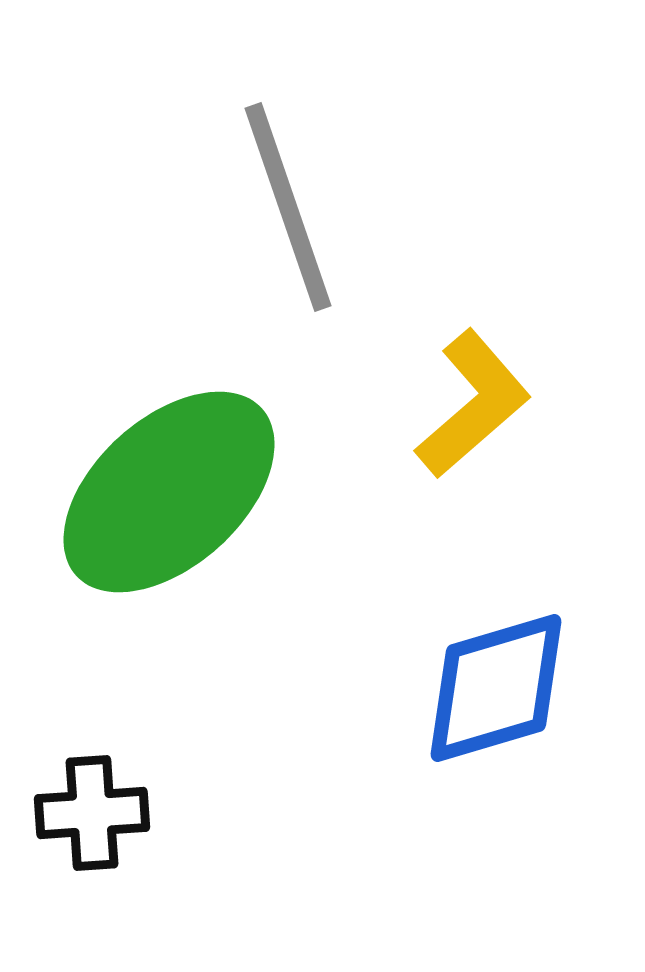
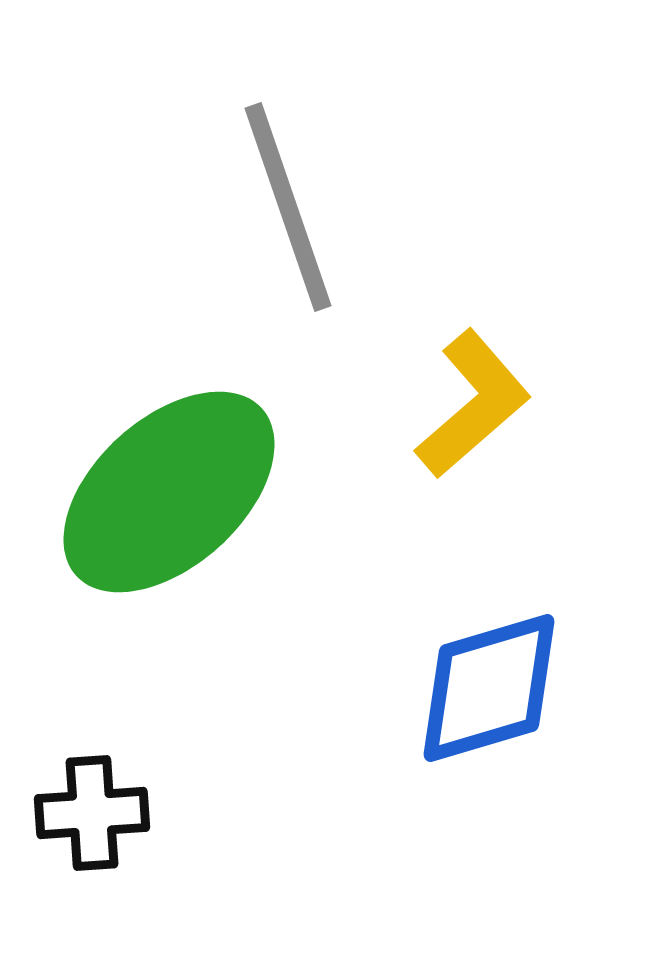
blue diamond: moved 7 px left
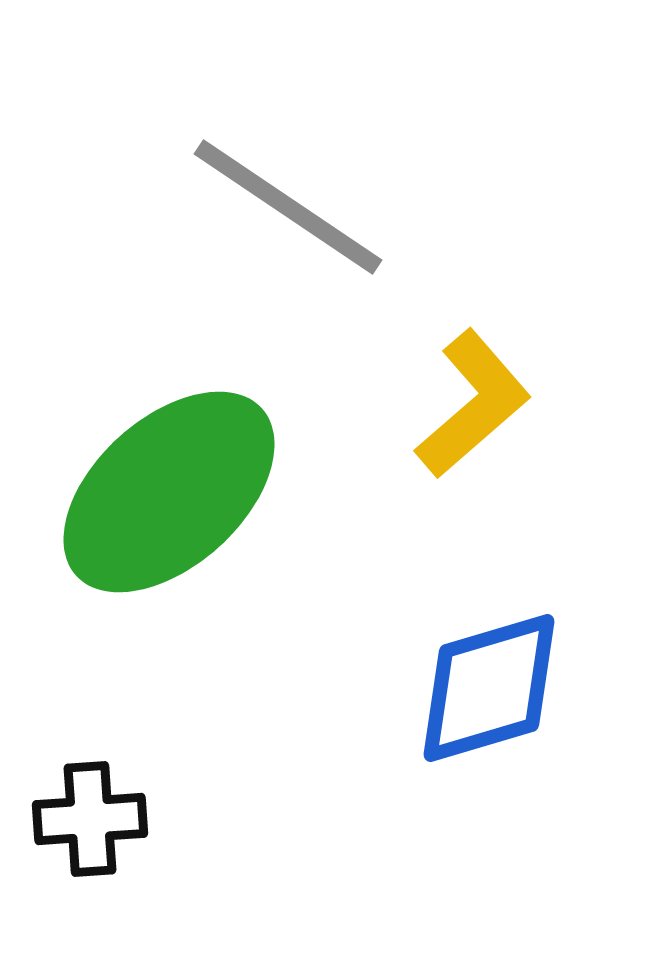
gray line: rotated 37 degrees counterclockwise
black cross: moved 2 px left, 6 px down
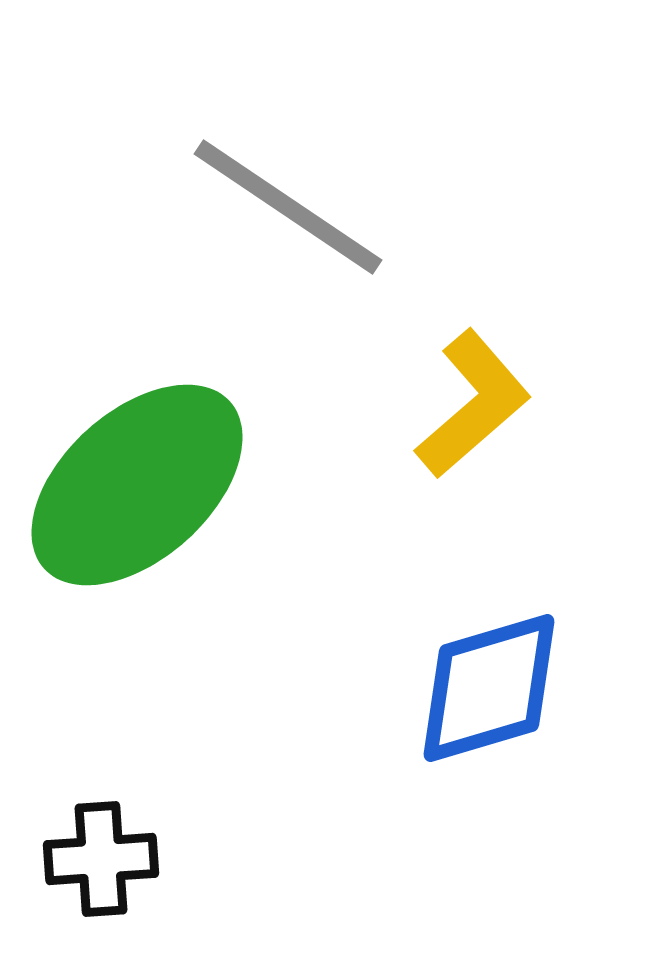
green ellipse: moved 32 px left, 7 px up
black cross: moved 11 px right, 40 px down
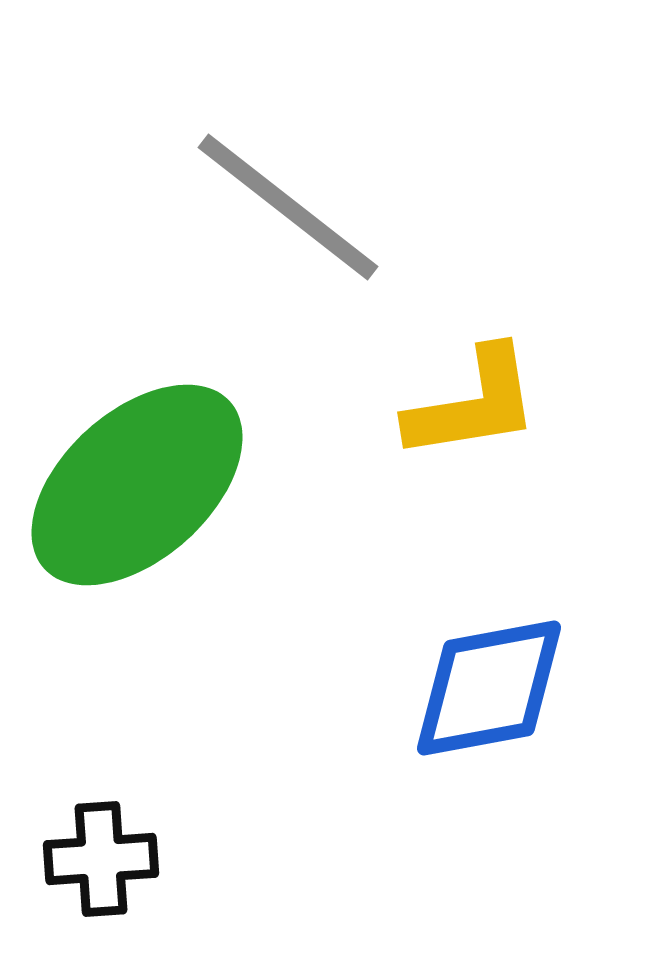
gray line: rotated 4 degrees clockwise
yellow L-shape: rotated 32 degrees clockwise
blue diamond: rotated 6 degrees clockwise
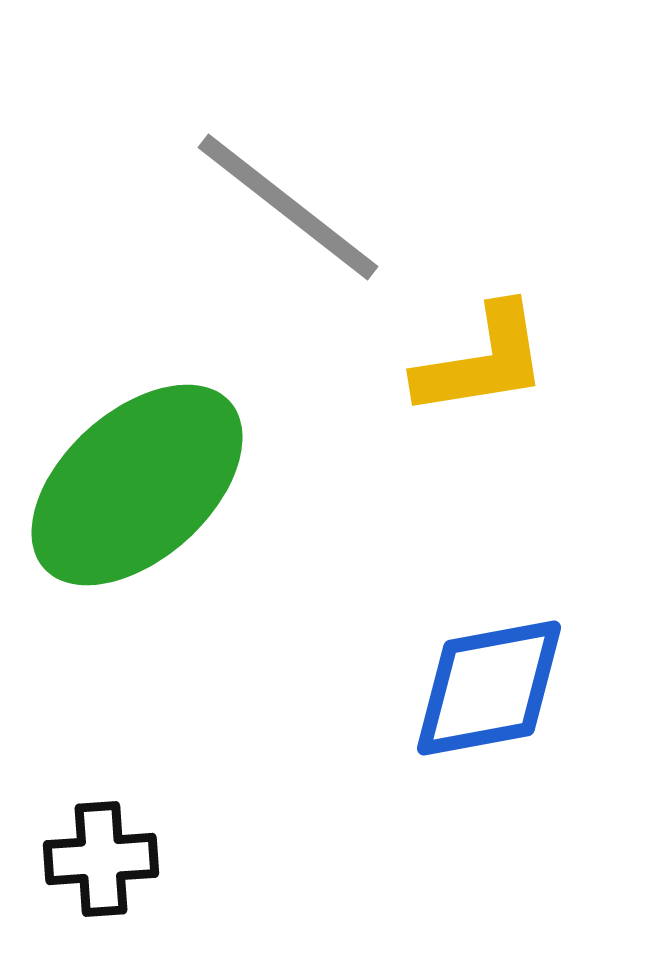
yellow L-shape: moved 9 px right, 43 px up
